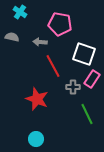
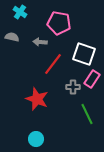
pink pentagon: moved 1 px left, 1 px up
red line: moved 2 px up; rotated 65 degrees clockwise
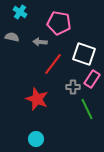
green line: moved 5 px up
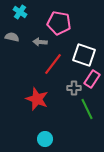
white square: moved 1 px down
gray cross: moved 1 px right, 1 px down
cyan circle: moved 9 px right
